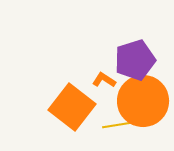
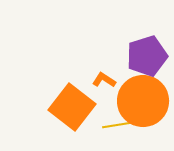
purple pentagon: moved 12 px right, 4 px up
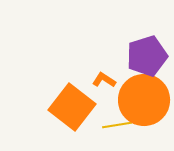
orange circle: moved 1 px right, 1 px up
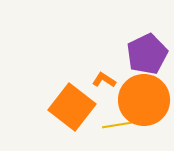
purple pentagon: moved 2 px up; rotated 9 degrees counterclockwise
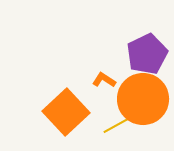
orange circle: moved 1 px left, 1 px up
orange square: moved 6 px left, 5 px down; rotated 9 degrees clockwise
yellow line: rotated 20 degrees counterclockwise
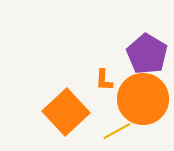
purple pentagon: rotated 15 degrees counterclockwise
orange L-shape: rotated 120 degrees counterclockwise
yellow line: moved 6 px down
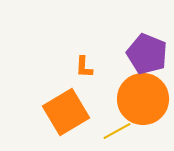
purple pentagon: rotated 9 degrees counterclockwise
orange L-shape: moved 20 px left, 13 px up
orange square: rotated 12 degrees clockwise
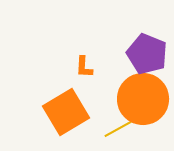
yellow line: moved 1 px right, 2 px up
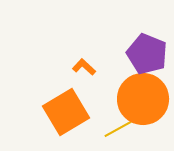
orange L-shape: rotated 130 degrees clockwise
